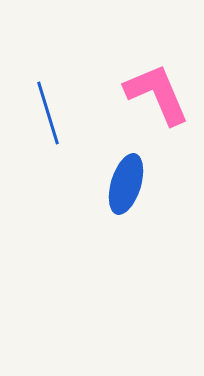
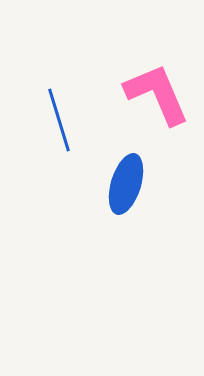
blue line: moved 11 px right, 7 px down
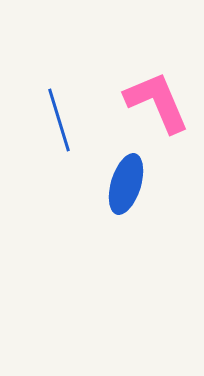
pink L-shape: moved 8 px down
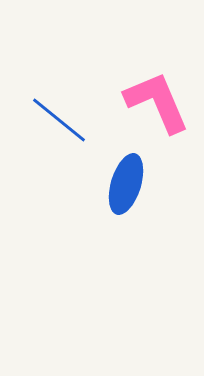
blue line: rotated 34 degrees counterclockwise
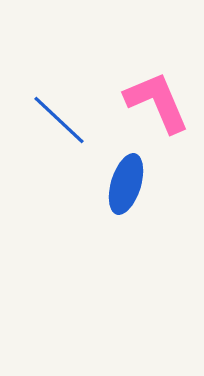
blue line: rotated 4 degrees clockwise
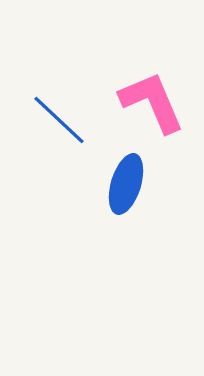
pink L-shape: moved 5 px left
